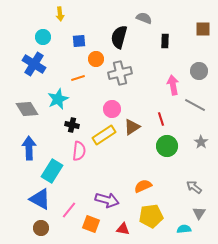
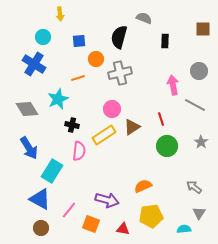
blue arrow: rotated 150 degrees clockwise
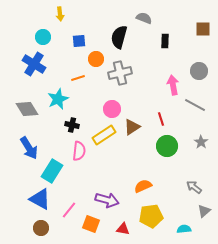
gray triangle: moved 5 px right, 2 px up; rotated 16 degrees clockwise
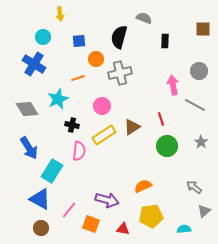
pink circle: moved 10 px left, 3 px up
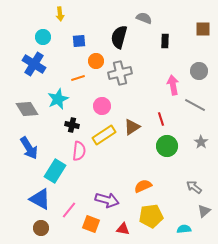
orange circle: moved 2 px down
cyan rectangle: moved 3 px right
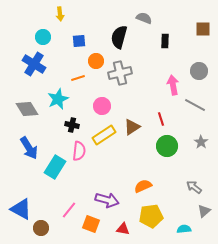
cyan rectangle: moved 4 px up
blue triangle: moved 19 px left, 10 px down
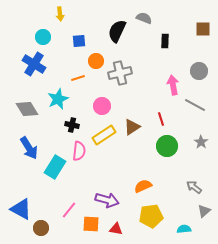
black semicircle: moved 2 px left, 6 px up; rotated 10 degrees clockwise
orange square: rotated 18 degrees counterclockwise
red triangle: moved 7 px left
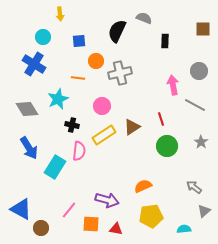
orange line: rotated 24 degrees clockwise
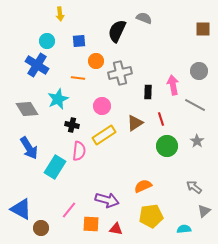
cyan circle: moved 4 px right, 4 px down
black rectangle: moved 17 px left, 51 px down
blue cross: moved 3 px right, 1 px down
brown triangle: moved 3 px right, 4 px up
gray star: moved 4 px left, 1 px up
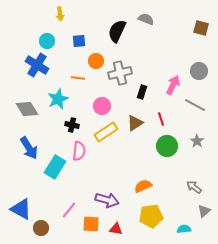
gray semicircle: moved 2 px right, 1 px down
brown square: moved 2 px left, 1 px up; rotated 14 degrees clockwise
pink arrow: rotated 36 degrees clockwise
black rectangle: moved 6 px left; rotated 16 degrees clockwise
yellow rectangle: moved 2 px right, 3 px up
